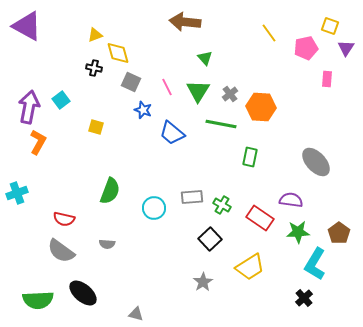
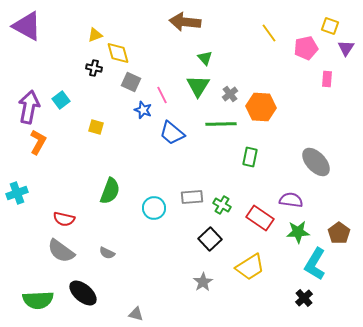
pink line at (167, 87): moved 5 px left, 8 px down
green triangle at (198, 91): moved 5 px up
green line at (221, 124): rotated 12 degrees counterclockwise
gray semicircle at (107, 244): moved 9 px down; rotated 21 degrees clockwise
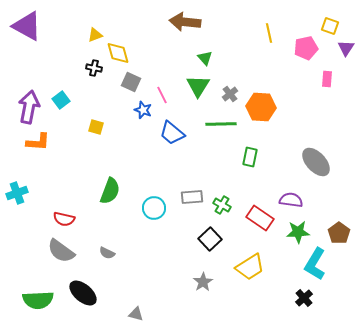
yellow line at (269, 33): rotated 24 degrees clockwise
orange L-shape at (38, 142): rotated 65 degrees clockwise
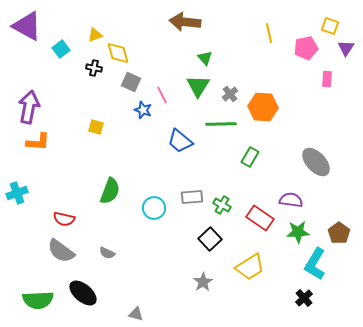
cyan square at (61, 100): moved 51 px up
orange hexagon at (261, 107): moved 2 px right
blue trapezoid at (172, 133): moved 8 px right, 8 px down
green rectangle at (250, 157): rotated 18 degrees clockwise
